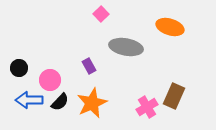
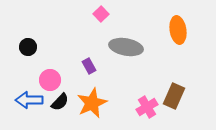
orange ellipse: moved 8 px right, 3 px down; rotated 64 degrees clockwise
black circle: moved 9 px right, 21 px up
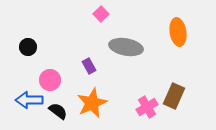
orange ellipse: moved 2 px down
black semicircle: moved 2 px left, 9 px down; rotated 96 degrees counterclockwise
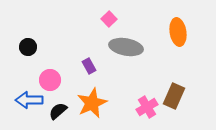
pink square: moved 8 px right, 5 px down
black semicircle: rotated 78 degrees counterclockwise
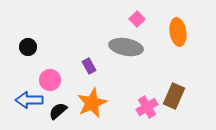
pink square: moved 28 px right
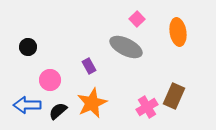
gray ellipse: rotated 16 degrees clockwise
blue arrow: moved 2 px left, 5 px down
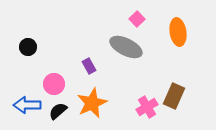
pink circle: moved 4 px right, 4 px down
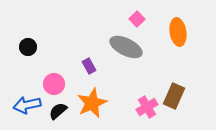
blue arrow: rotated 12 degrees counterclockwise
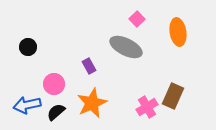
brown rectangle: moved 1 px left
black semicircle: moved 2 px left, 1 px down
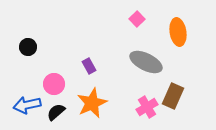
gray ellipse: moved 20 px right, 15 px down
